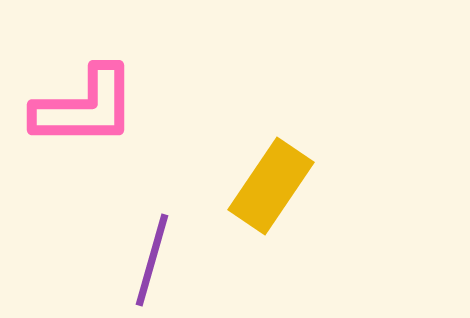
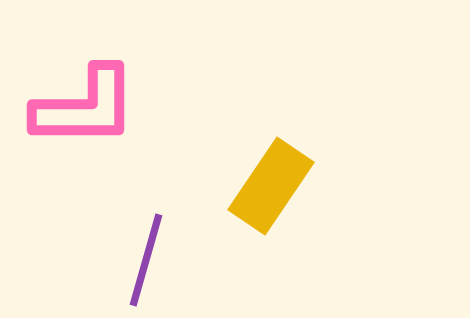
purple line: moved 6 px left
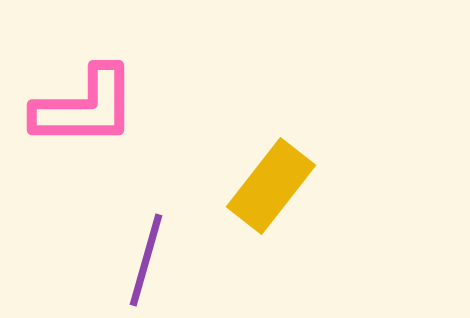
yellow rectangle: rotated 4 degrees clockwise
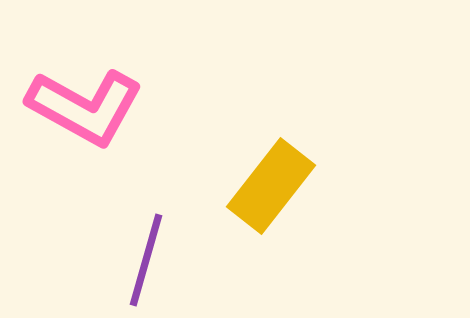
pink L-shape: rotated 29 degrees clockwise
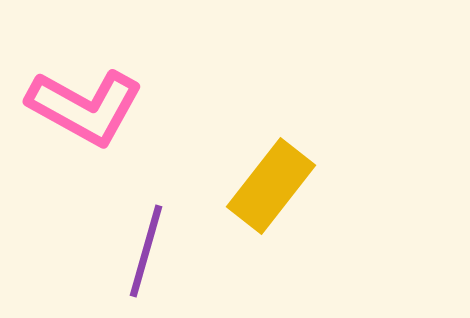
purple line: moved 9 px up
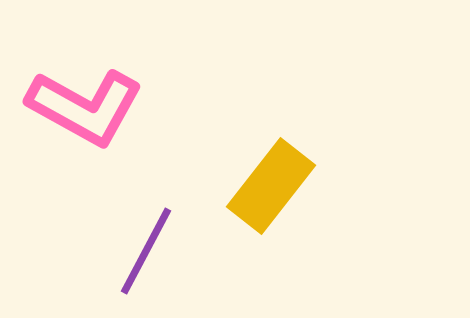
purple line: rotated 12 degrees clockwise
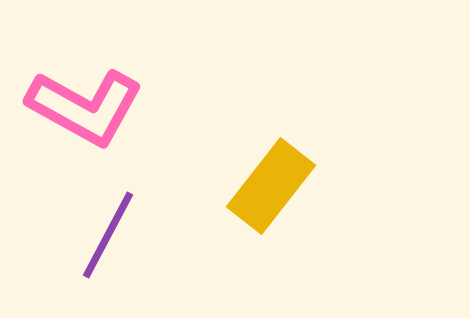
purple line: moved 38 px left, 16 px up
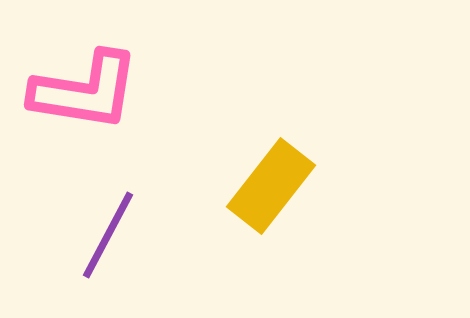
pink L-shape: moved 16 px up; rotated 20 degrees counterclockwise
